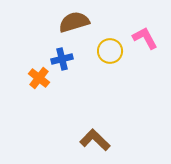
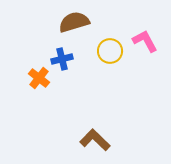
pink L-shape: moved 3 px down
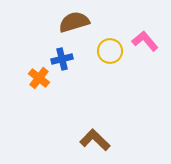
pink L-shape: rotated 12 degrees counterclockwise
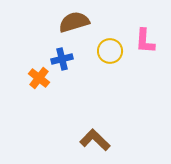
pink L-shape: rotated 136 degrees counterclockwise
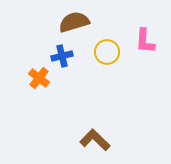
yellow circle: moved 3 px left, 1 px down
blue cross: moved 3 px up
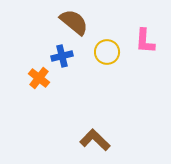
brown semicircle: rotated 56 degrees clockwise
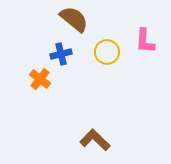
brown semicircle: moved 3 px up
blue cross: moved 1 px left, 2 px up
orange cross: moved 1 px right, 1 px down
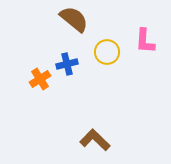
blue cross: moved 6 px right, 10 px down
orange cross: rotated 20 degrees clockwise
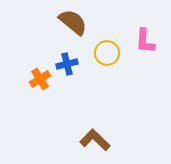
brown semicircle: moved 1 px left, 3 px down
yellow circle: moved 1 px down
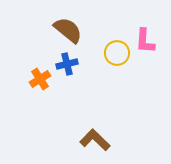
brown semicircle: moved 5 px left, 8 px down
yellow circle: moved 10 px right
